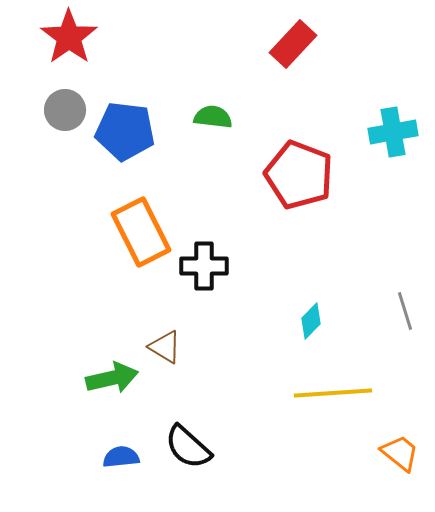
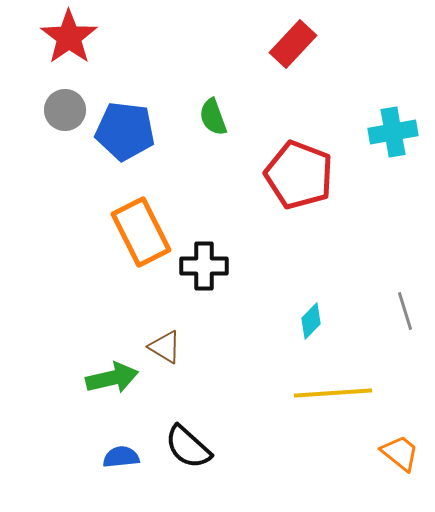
green semicircle: rotated 117 degrees counterclockwise
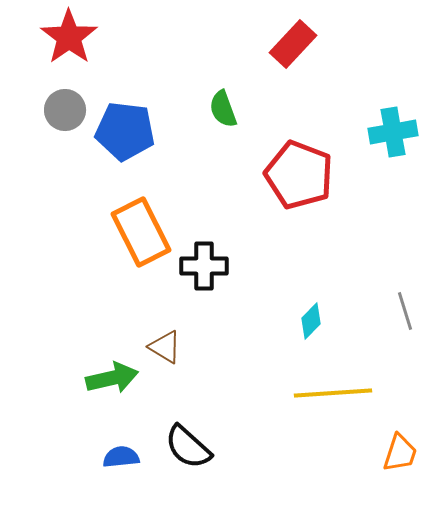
green semicircle: moved 10 px right, 8 px up
orange trapezoid: rotated 69 degrees clockwise
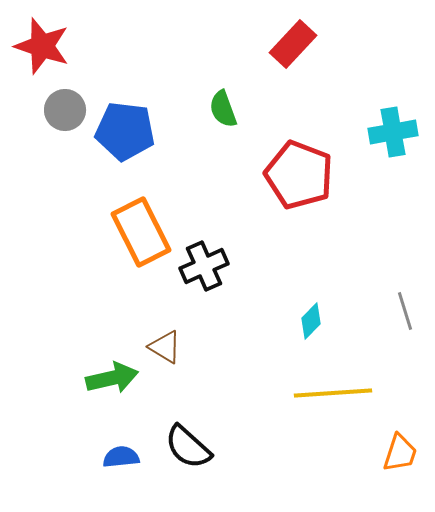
red star: moved 27 px left, 9 px down; rotated 18 degrees counterclockwise
black cross: rotated 24 degrees counterclockwise
